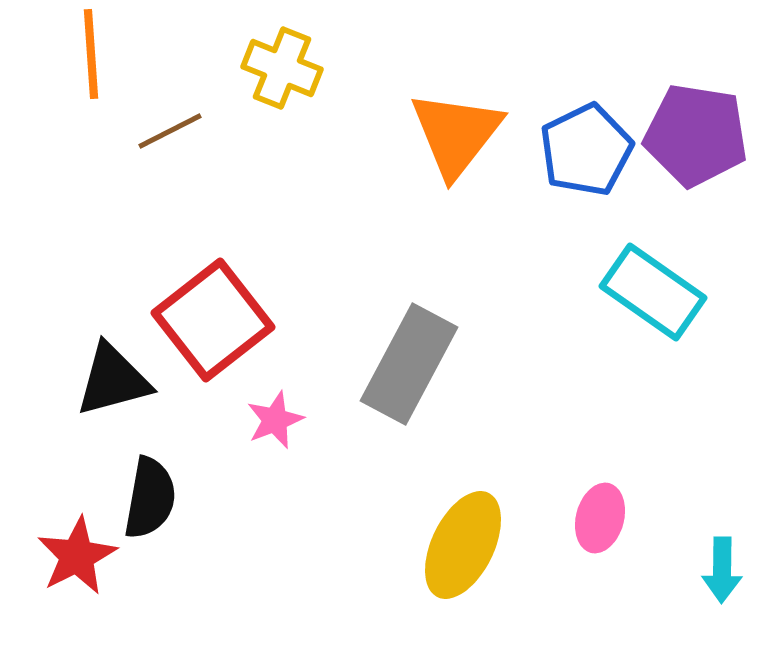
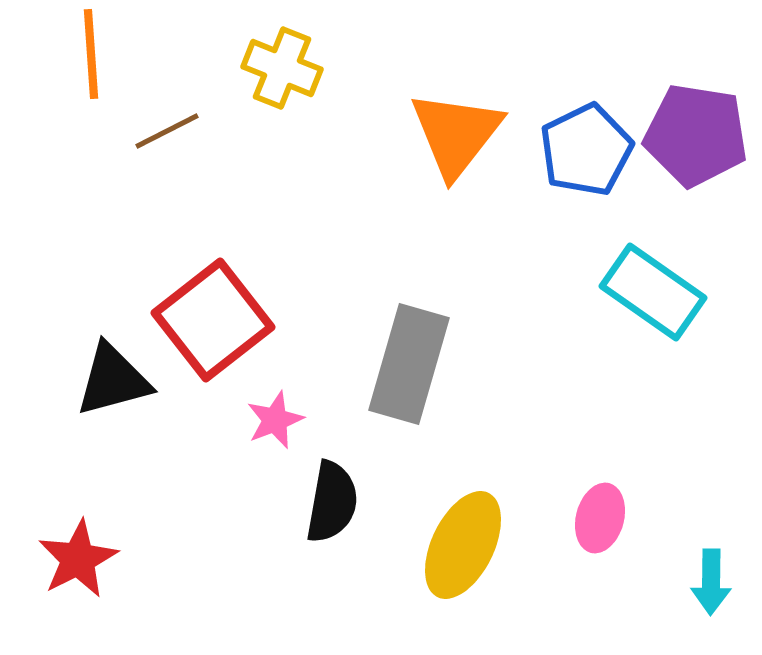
brown line: moved 3 px left
gray rectangle: rotated 12 degrees counterclockwise
black semicircle: moved 182 px right, 4 px down
red star: moved 1 px right, 3 px down
cyan arrow: moved 11 px left, 12 px down
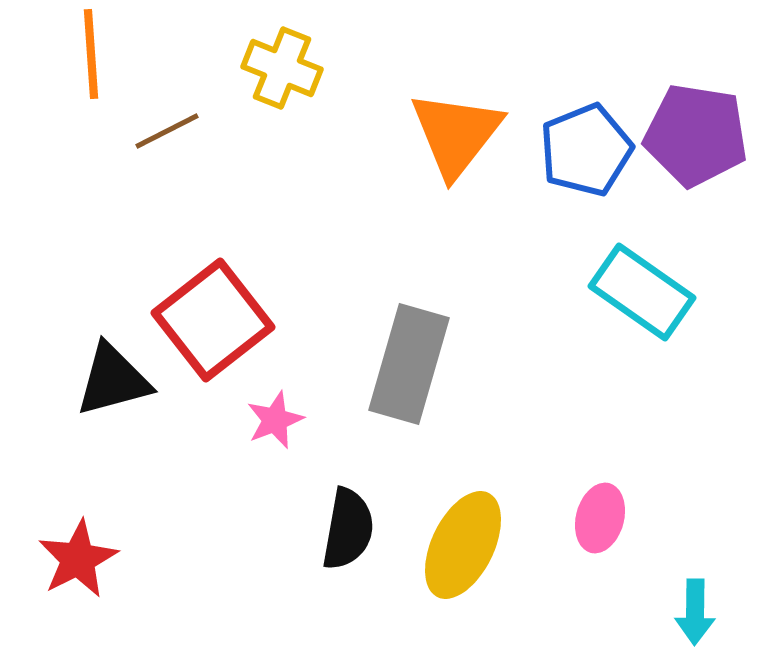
blue pentagon: rotated 4 degrees clockwise
cyan rectangle: moved 11 px left
black semicircle: moved 16 px right, 27 px down
cyan arrow: moved 16 px left, 30 px down
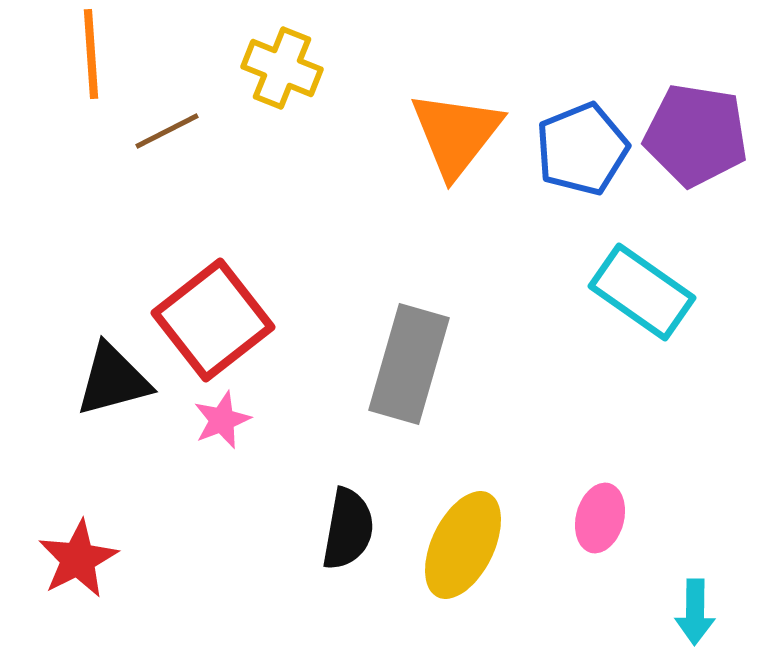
blue pentagon: moved 4 px left, 1 px up
pink star: moved 53 px left
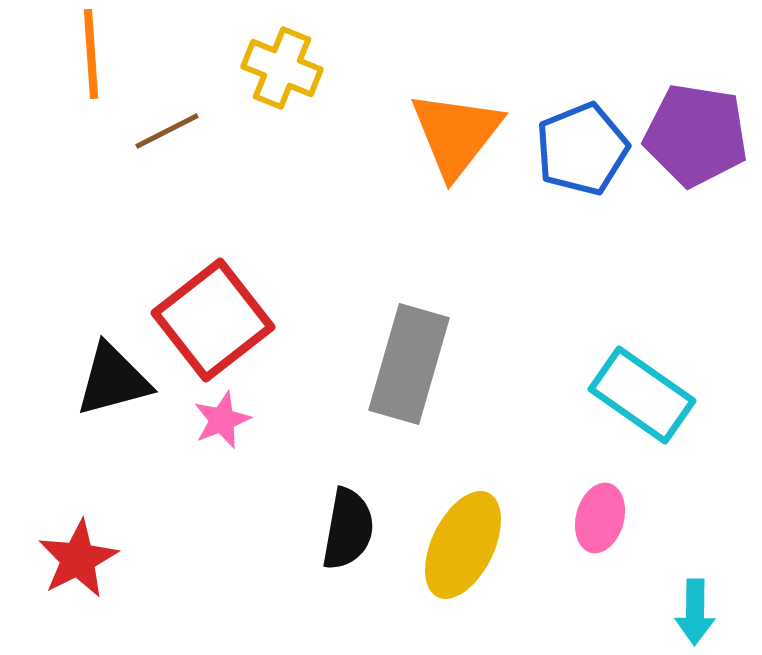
cyan rectangle: moved 103 px down
